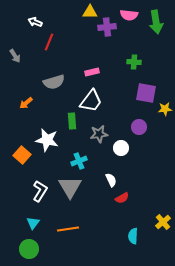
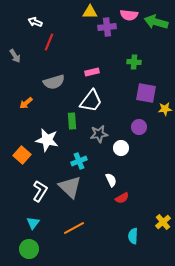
green arrow: rotated 115 degrees clockwise
gray triangle: rotated 15 degrees counterclockwise
orange line: moved 6 px right, 1 px up; rotated 20 degrees counterclockwise
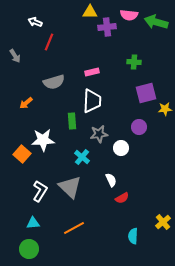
purple square: rotated 25 degrees counterclockwise
white trapezoid: moved 1 px right; rotated 35 degrees counterclockwise
white star: moved 4 px left; rotated 15 degrees counterclockwise
orange square: moved 1 px up
cyan cross: moved 3 px right, 4 px up; rotated 28 degrees counterclockwise
cyan triangle: rotated 48 degrees clockwise
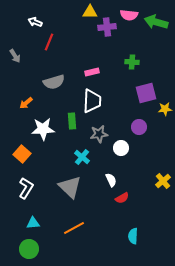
green cross: moved 2 px left
white star: moved 11 px up
white L-shape: moved 14 px left, 3 px up
yellow cross: moved 41 px up
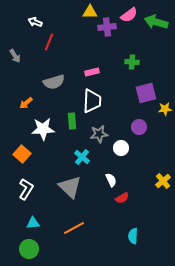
pink semicircle: rotated 42 degrees counterclockwise
white L-shape: moved 1 px down
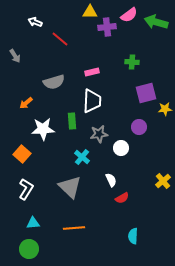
red line: moved 11 px right, 3 px up; rotated 72 degrees counterclockwise
orange line: rotated 25 degrees clockwise
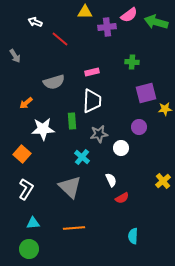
yellow triangle: moved 5 px left
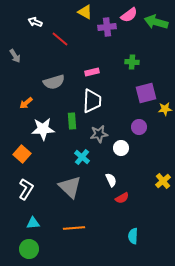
yellow triangle: rotated 28 degrees clockwise
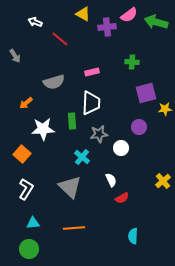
yellow triangle: moved 2 px left, 2 px down
white trapezoid: moved 1 px left, 2 px down
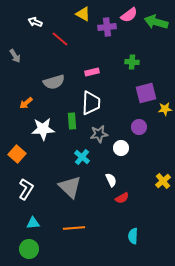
orange square: moved 5 px left
